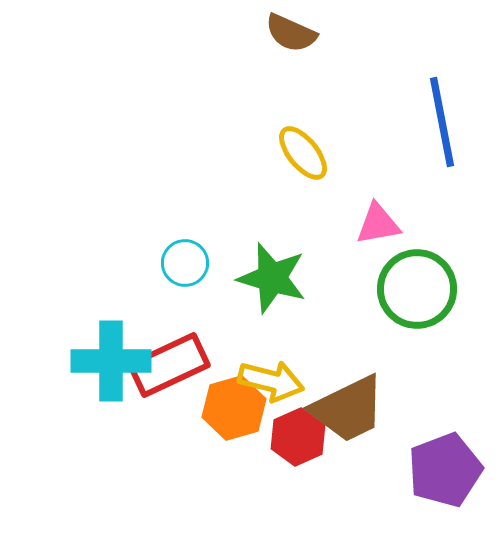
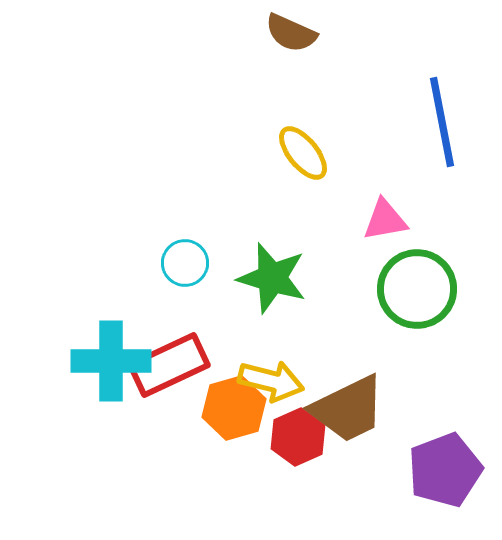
pink triangle: moved 7 px right, 4 px up
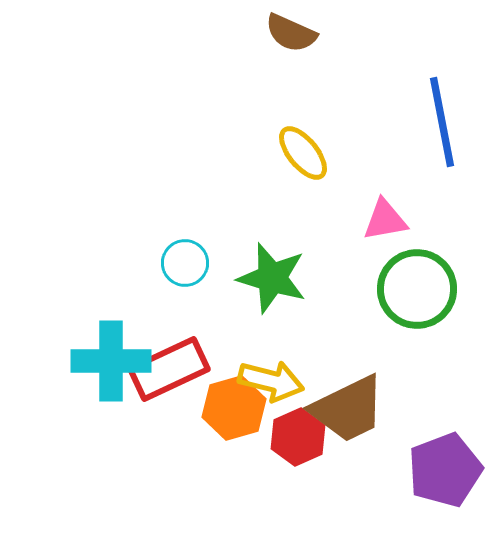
red rectangle: moved 4 px down
